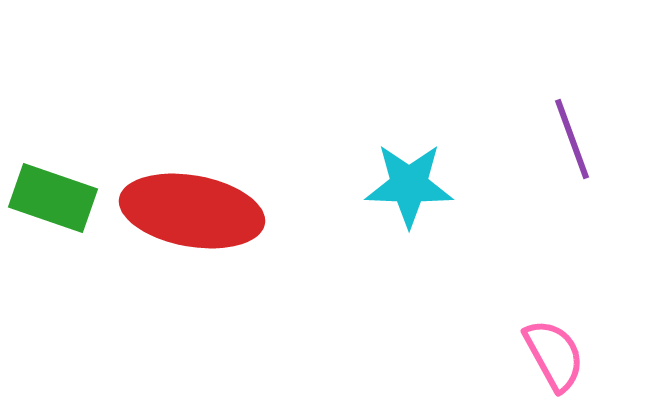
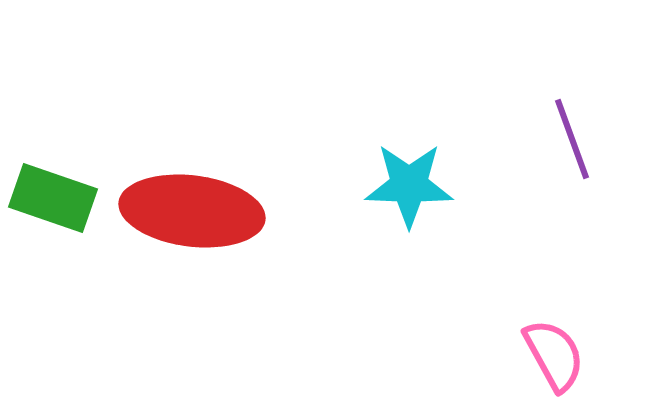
red ellipse: rotated 3 degrees counterclockwise
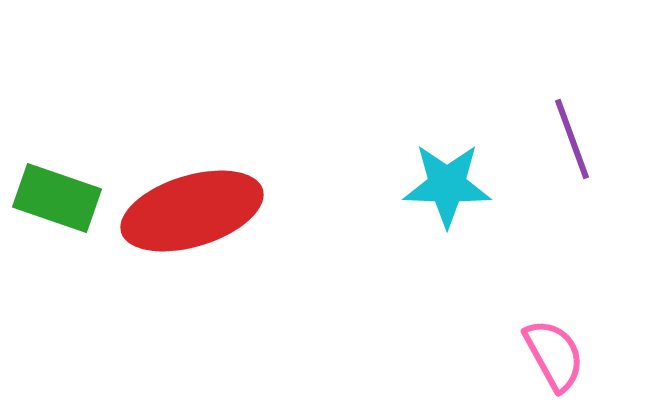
cyan star: moved 38 px right
green rectangle: moved 4 px right
red ellipse: rotated 24 degrees counterclockwise
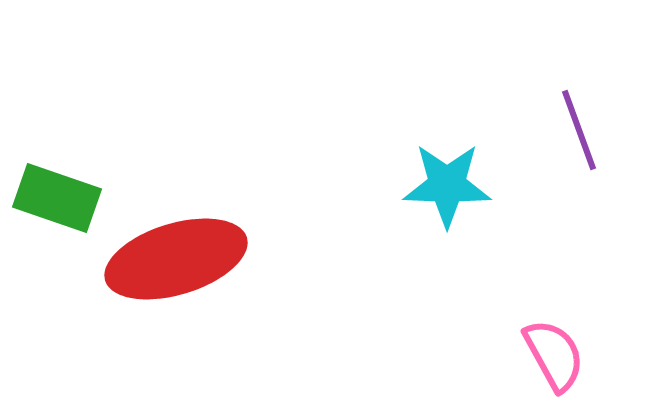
purple line: moved 7 px right, 9 px up
red ellipse: moved 16 px left, 48 px down
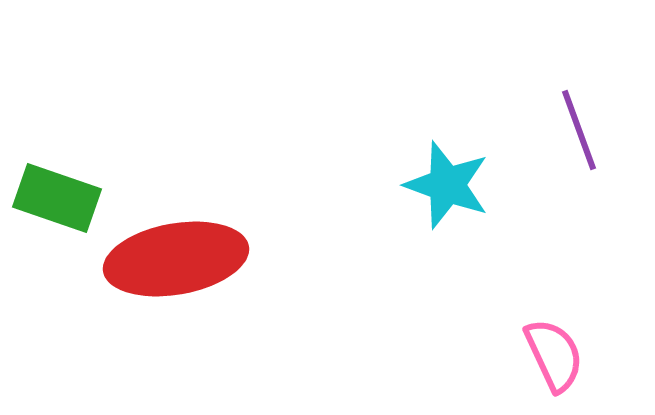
cyan star: rotated 18 degrees clockwise
red ellipse: rotated 7 degrees clockwise
pink semicircle: rotated 4 degrees clockwise
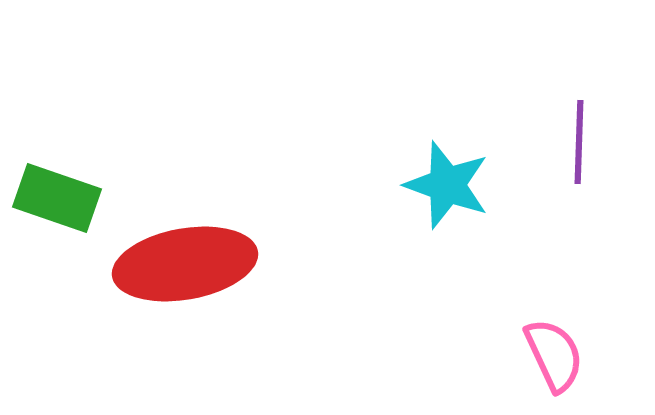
purple line: moved 12 px down; rotated 22 degrees clockwise
red ellipse: moved 9 px right, 5 px down
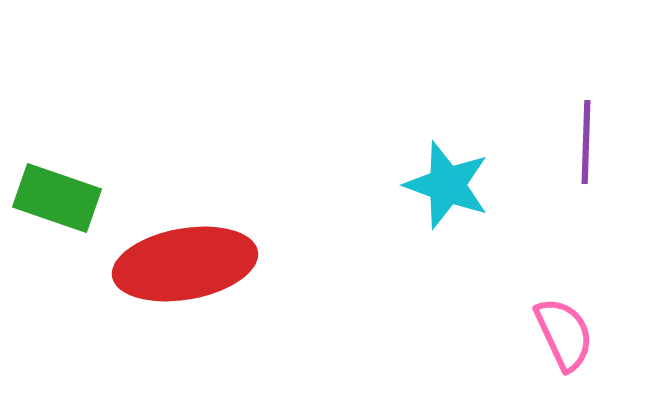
purple line: moved 7 px right
pink semicircle: moved 10 px right, 21 px up
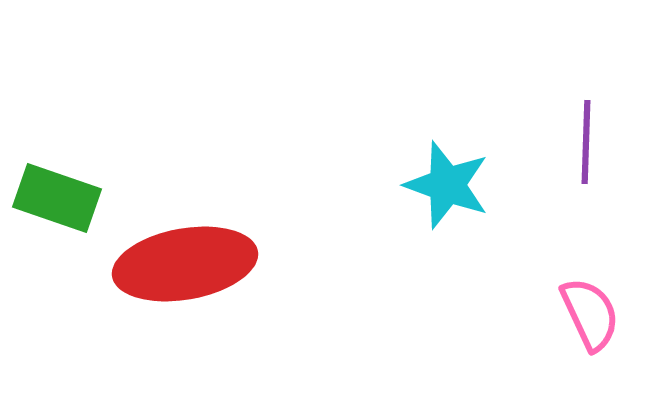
pink semicircle: moved 26 px right, 20 px up
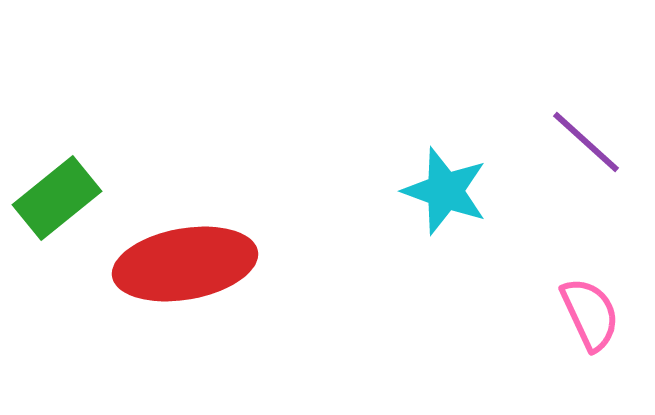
purple line: rotated 50 degrees counterclockwise
cyan star: moved 2 px left, 6 px down
green rectangle: rotated 58 degrees counterclockwise
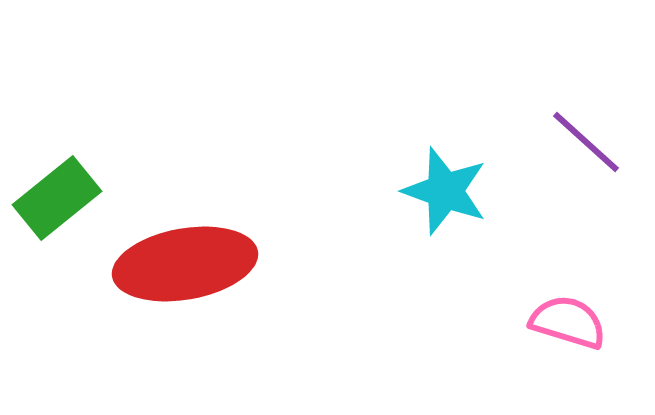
pink semicircle: moved 22 px left, 8 px down; rotated 48 degrees counterclockwise
